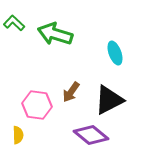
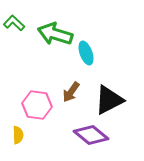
cyan ellipse: moved 29 px left
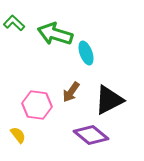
yellow semicircle: rotated 36 degrees counterclockwise
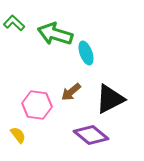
brown arrow: rotated 15 degrees clockwise
black triangle: moved 1 px right, 1 px up
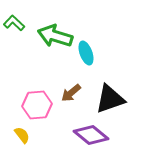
green arrow: moved 2 px down
brown arrow: moved 1 px down
black triangle: rotated 8 degrees clockwise
pink hexagon: rotated 12 degrees counterclockwise
yellow semicircle: moved 4 px right
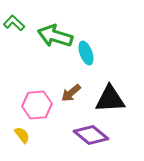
black triangle: rotated 16 degrees clockwise
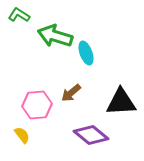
green L-shape: moved 5 px right, 8 px up; rotated 10 degrees counterclockwise
black triangle: moved 11 px right, 3 px down
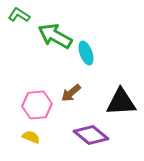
green arrow: rotated 12 degrees clockwise
yellow semicircle: moved 9 px right, 2 px down; rotated 30 degrees counterclockwise
